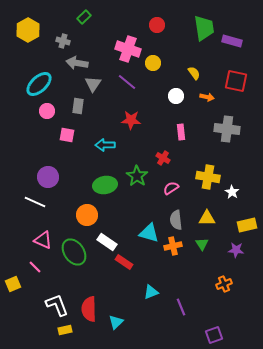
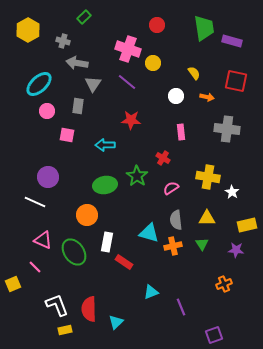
white rectangle at (107, 242): rotated 66 degrees clockwise
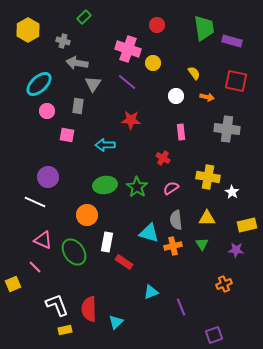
green star at (137, 176): moved 11 px down
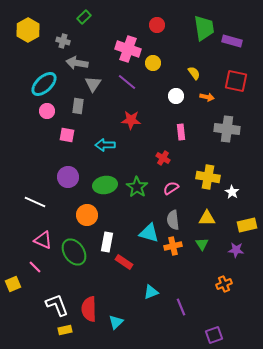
cyan ellipse at (39, 84): moved 5 px right
purple circle at (48, 177): moved 20 px right
gray semicircle at (176, 220): moved 3 px left
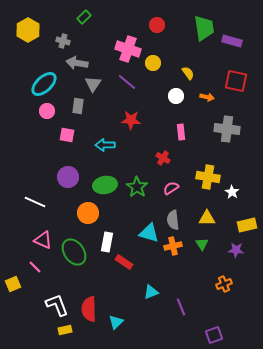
yellow semicircle at (194, 73): moved 6 px left
orange circle at (87, 215): moved 1 px right, 2 px up
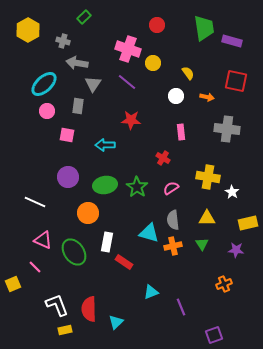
yellow rectangle at (247, 225): moved 1 px right, 2 px up
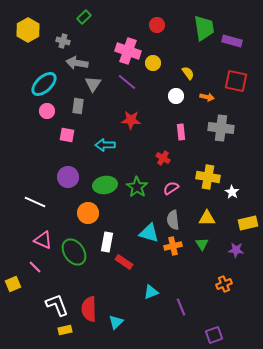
pink cross at (128, 49): moved 2 px down
gray cross at (227, 129): moved 6 px left, 1 px up
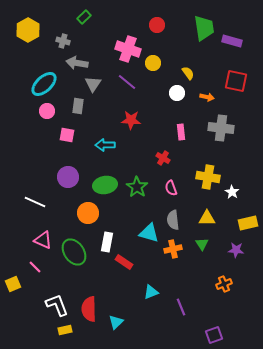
pink cross at (128, 51): moved 2 px up
white circle at (176, 96): moved 1 px right, 3 px up
pink semicircle at (171, 188): rotated 77 degrees counterclockwise
orange cross at (173, 246): moved 3 px down
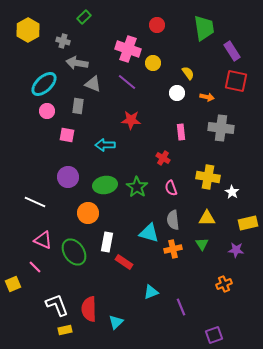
purple rectangle at (232, 41): moved 10 px down; rotated 42 degrees clockwise
gray triangle at (93, 84): rotated 42 degrees counterclockwise
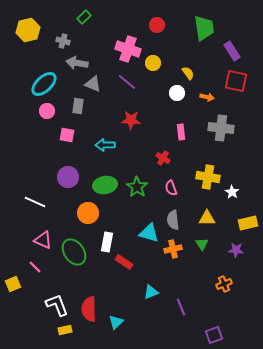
yellow hexagon at (28, 30): rotated 15 degrees clockwise
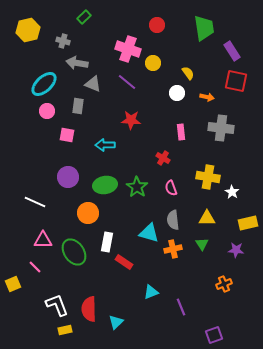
pink triangle at (43, 240): rotated 24 degrees counterclockwise
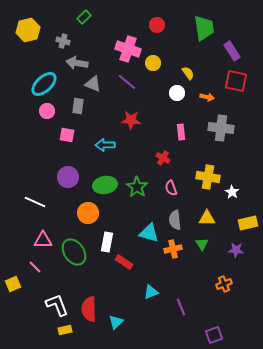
gray semicircle at (173, 220): moved 2 px right
